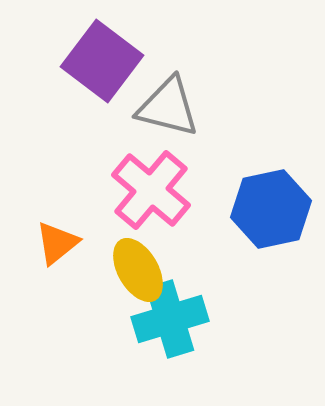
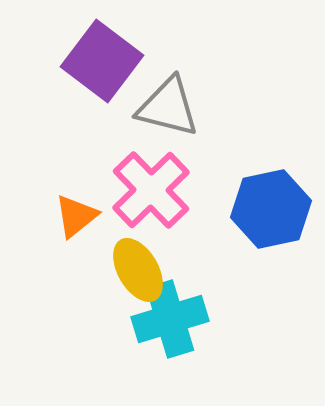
pink cross: rotated 6 degrees clockwise
orange triangle: moved 19 px right, 27 px up
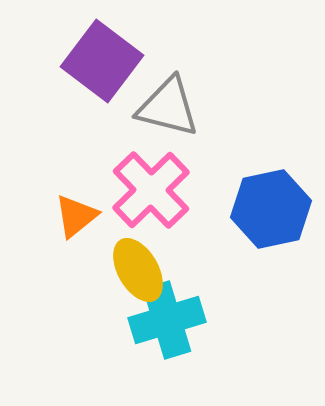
cyan cross: moved 3 px left, 1 px down
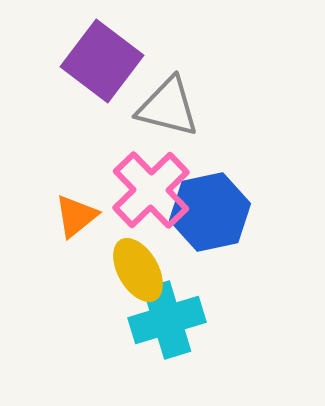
blue hexagon: moved 61 px left, 3 px down
